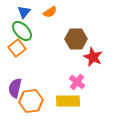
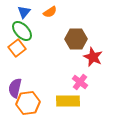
pink cross: moved 3 px right
orange hexagon: moved 3 px left, 2 px down
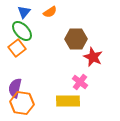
orange hexagon: moved 6 px left; rotated 15 degrees clockwise
